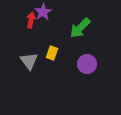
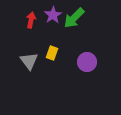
purple star: moved 10 px right, 3 px down
green arrow: moved 6 px left, 10 px up
purple circle: moved 2 px up
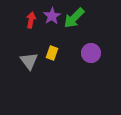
purple star: moved 1 px left, 1 px down
purple circle: moved 4 px right, 9 px up
